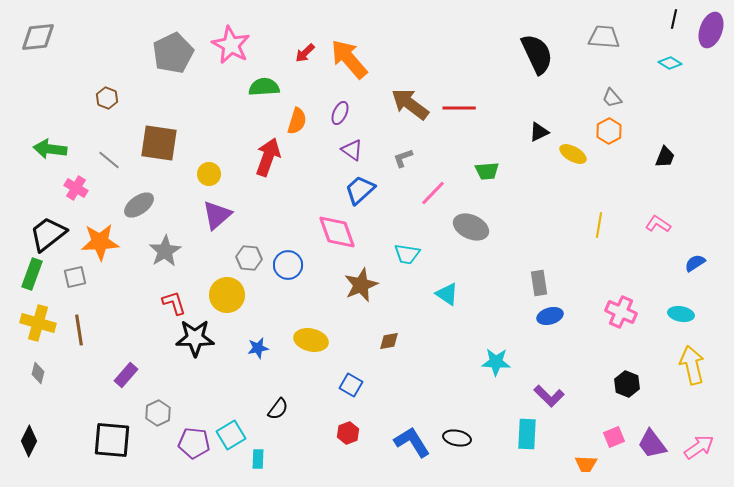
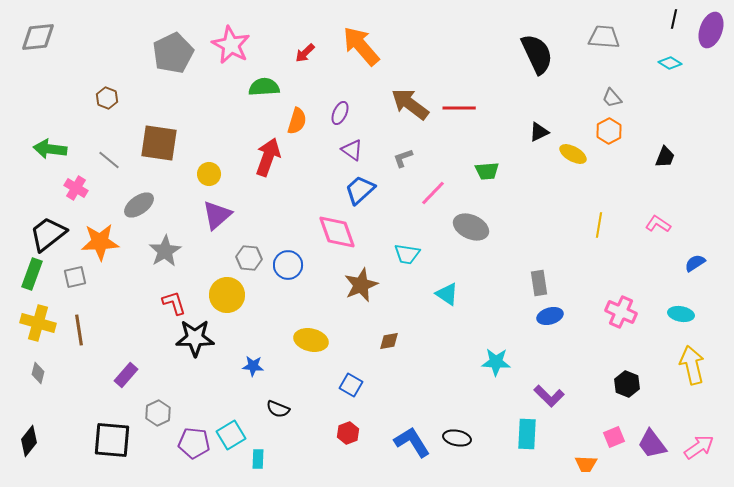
orange arrow at (349, 59): moved 12 px right, 13 px up
blue star at (258, 348): moved 5 px left, 18 px down; rotated 15 degrees clockwise
black semicircle at (278, 409): rotated 75 degrees clockwise
black diamond at (29, 441): rotated 12 degrees clockwise
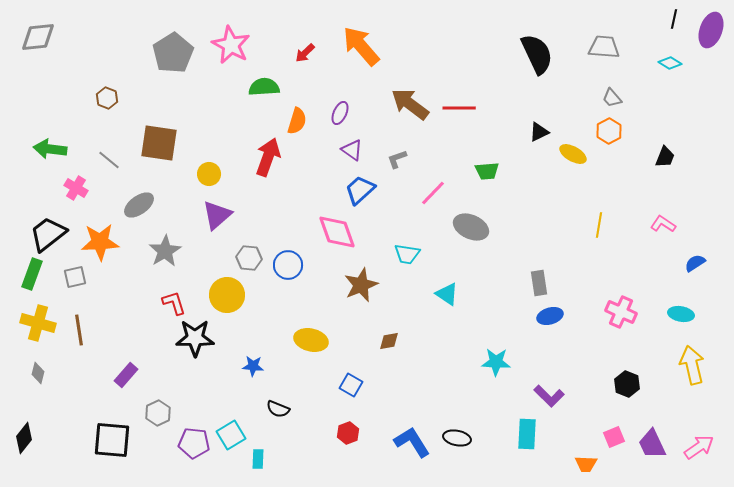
gray trapezoid at (604, 37): moved 10 px down
gray pentagon at (173, 53): rotated 6 degrees counterclockwise
gray L-shape at (403, 158): moved 6 px left, 1 px down
pink L-shape at (658, 224): moved 5 px right
black diamond at (29, 441): moved 5 px left, 3 px up
purple trapezoid at (652, 444): rotated 12 degrees clockwise
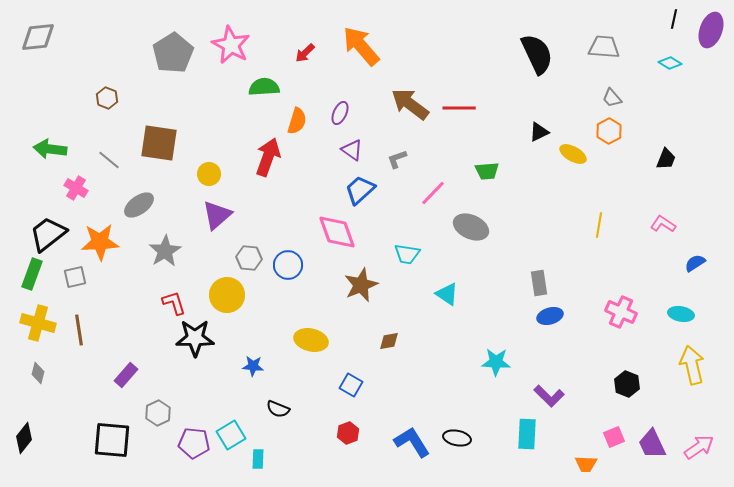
black trapezoid at (665, 157): moved 1 px right, 2 px down
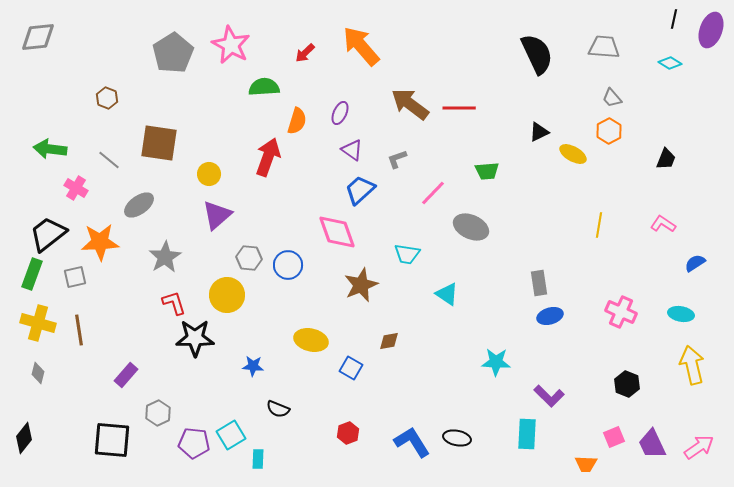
gray star at (165, 251): moved 6 px down
blue square at (351, 385): moved 17 px up
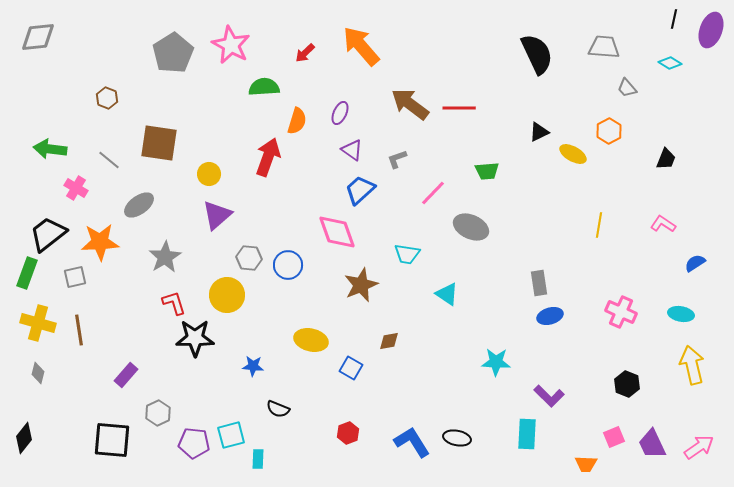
gray trapezoid at (612, 98): moved 15 px right, 10 px up
green rectangle at (32, 274): moved 5 px left, 1 px up
cyan square at (231, 435): rotated 16 degrees clockwise
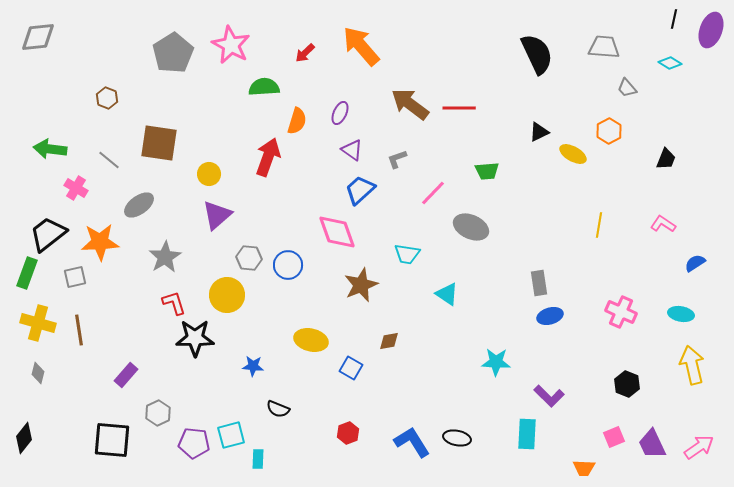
orange trapezoid at (586, 464): moved 2 px left, 4 px down
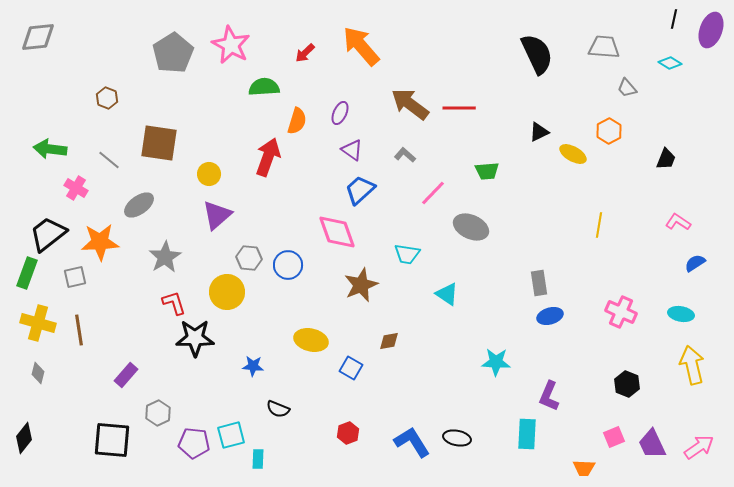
gray L-shape at (397, 159): moved 8 px right, 4 px up; rotated 60 degrees clockwise
pink L-shape at (663, 224): moved 15 px right, 2 px up
yellow circle at (227, 295): moved 3 px up
purple L-shape at (549, 396): rotated 68 degrees clockwise
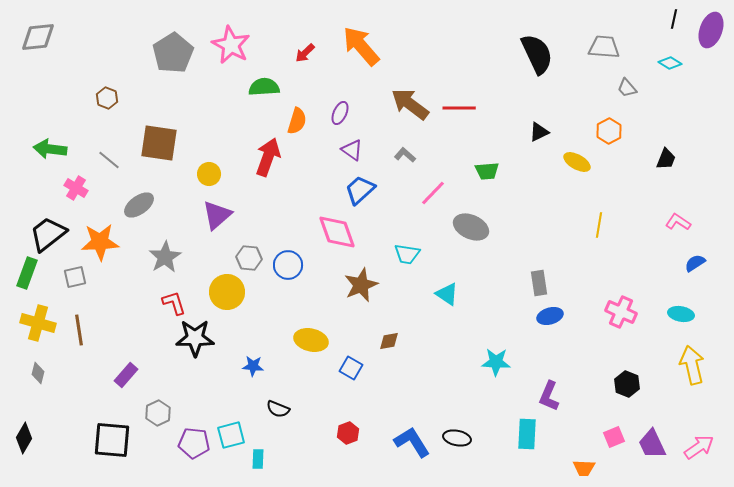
yellow ellipse at (573, 154): moved 4 px right, 8 px down
black diamond at (24, 438): rotated 8 degrees counterclockwise
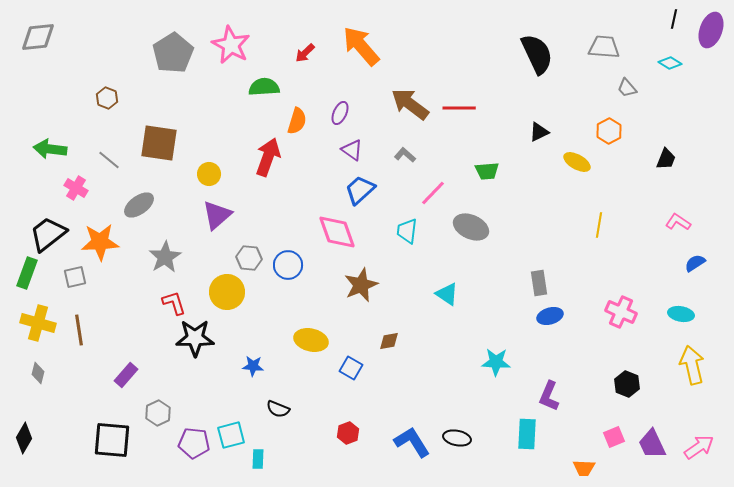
cyan trapezoid at (407, 254): moved 23 px up; rotated 88 degrees clockwise
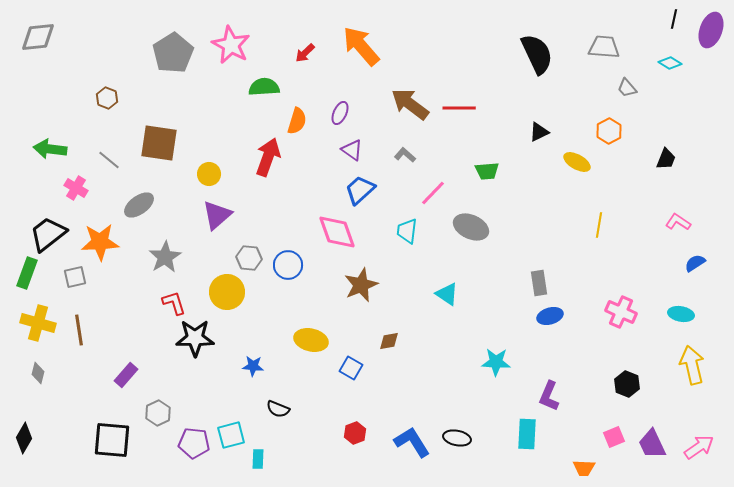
red hexagon at (348, 433): moved 7 px right
